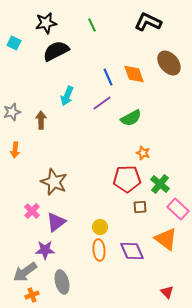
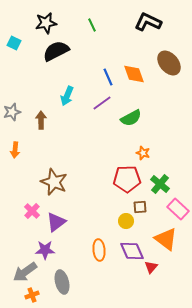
yellow circle: moved 26 px right, 6 px up
red triangle: moved 16 px left, 25 px up; rotated 24 degrees clockwise
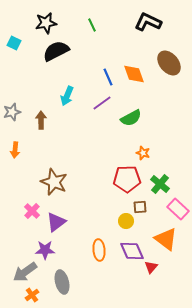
orange cross: rotated 16 degrees counterclockwise
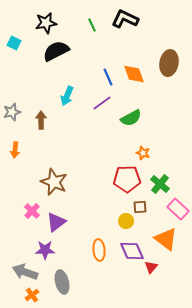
black L-shape: moved 23 px left, 3 px up
brown ellipse: rotated 50 degrees clockwise
gray arrow: rotated 55 degrees clockwise
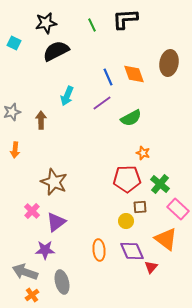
black L-shape: rotated 28 degrees counterclockwise
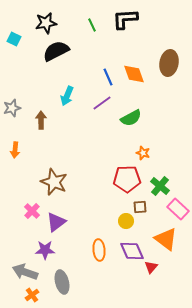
cyan square: moved 4 px up
gray star: moved 4 px up
green cross: moved 2 px down
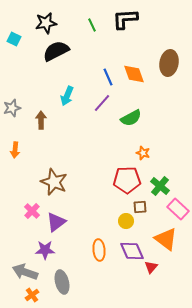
purple line: rotated 12 degrees counterclockwise
red pentagon: moved 1 px down
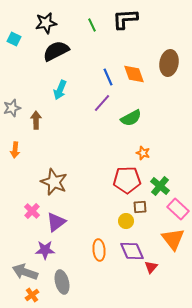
cyan arrow: moved 7 px left, 6 px up
brown arrow: moved 5 px left
orange triangle: moved 7 px right; rotated 15 degrees clockwise
